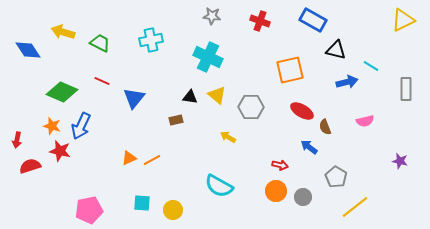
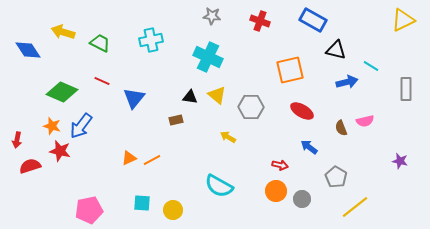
blue arrow at (81, 126): rotated 12 degrees clockwise
brown semicircle at (325, 127): moved 16 px right, 1 px down
gray circle at (303, 197): moved 1 px left, 2 px down
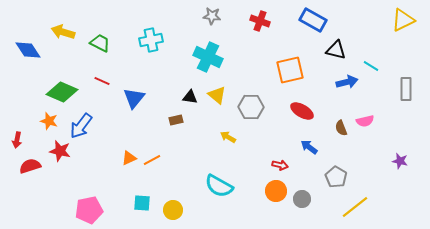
orange star at (52, 126): moved 3 px left, 5 px up
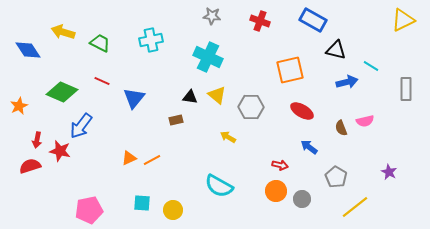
orange star at (49, 121): moved 30 px left, 15 px up; rotated 30 degrees clockwise
red arrow at (17, 140): moved 20 px right
purple star at (400, 161): moved 11 px left, 11 px down; rotated 14 degrees clockwise
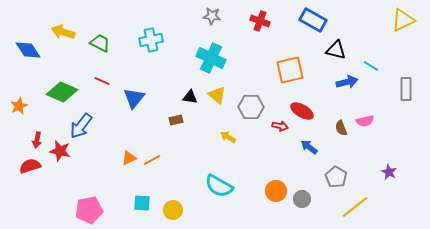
cyan cross at (208, 57): moved 3 px right, 1 px down
red arrow at (280, 165): moved 39 px up
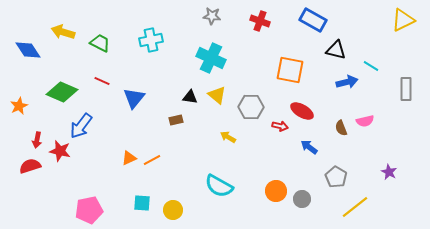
orange square at (290, 70): rotated 24 degrees clockwise
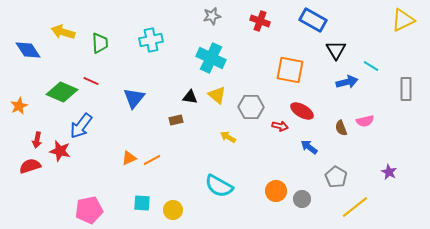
gray star at (212, 16): rotated 18 degrees counterclockwise
green trapezoid at (100, 43): rotated 60 degrees clockwise
black triangle at (336, 50): rotated 45 degrees clockwise
red line at (102, 81): moved 11 px left
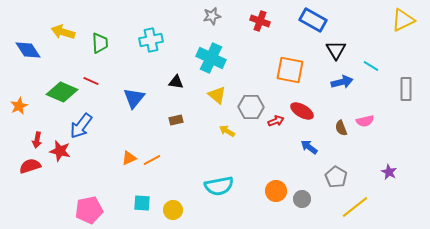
blue arrow at (347, 82): moved 5 px left
black triangle at (190, 97): moved 14 px left, 15 px up
red arrow at (280, 126): moved 4 px left, 5 px up; rotated 35 degrees counterclockwise
yellow arrow at (228, 137): moved 1 px left, 6 px up
cyan semicircle at (219, 186): rotated 40 degrees counterclockwise
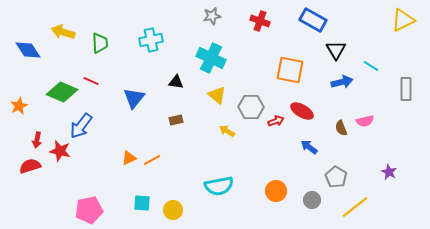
gray circle at (302, 199): moved 10 px right, 1 px down
